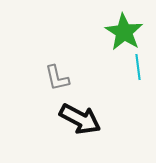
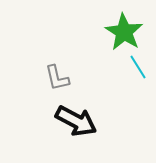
cyan line: rotated 25 degrees counterclockwise
black arrow: moved 4 px left, 2 px down
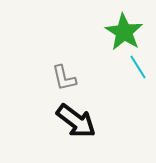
gray L-shape: moved 7 px right
black arrow: rotated 9 degrees clockwise
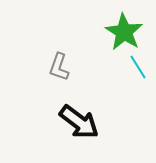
gray L-shape: moved 5 px left, 11 px up; rotated 32 degrees clockwise
black arrow: moved 3 px right, 1 px down
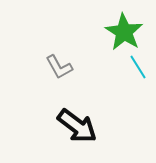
gray L-shape: rotated 48 degrees counterclockwise
black arrow: moved 2 px left, 4 px down
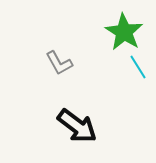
gray L-shape: moved 4 px up
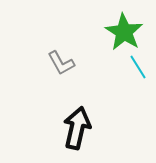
gray L-shape: moved 2 px right
black arrow: moved 2 px down; rotated 114 degrees counterclockwise
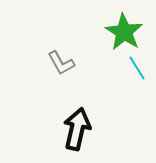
cyan line: moved 1 px left, 1 px down
black arrow: moved 1 px down
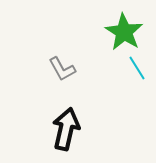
gray L-shape: moved 1 px right, 6 px down
black arrow: moved 11 px left
